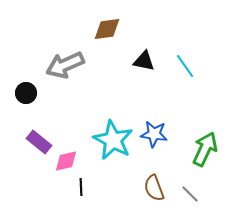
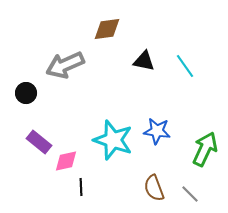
blue star: moved 3 px right, 3 px up
cyan star: rotated 9 degrees counterclockwise
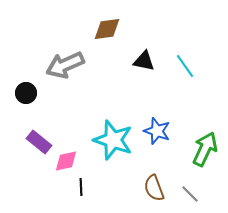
blue star: rotated 12 degrees clockwise
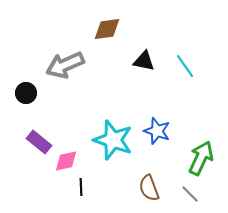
green arrow: moved 4 px left, 9 px down
brown semicircle: moved 5 px left
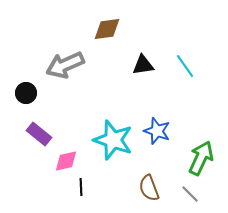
black triangle: moved 1 px left, 4 px down; rotated 20 degrees counterclockwise
purple rectangle: moved 8 px up
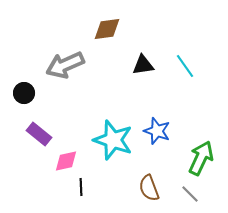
black circle: moved 2 px left
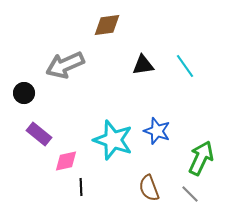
brown diamond: moved 4 px up
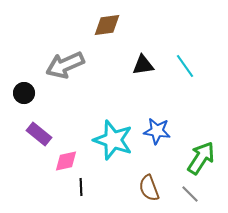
blue star: rotated 12 degrees counterclockwise
green arrow: rotated 8 degrees clockwise
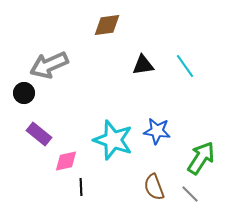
gray arrow: moved 16 px left
brown semicircle: moved 5 px right, 1 px up
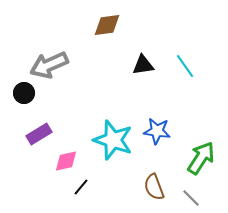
purple rectangle: rotated 70 degrees counterclockwise
black line: rotated 42 degrees clockwise
gray line: moved 1 px right, 4 px down
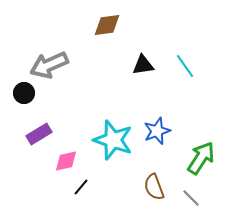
blue star: rotated 28 degrees counterclockwise
